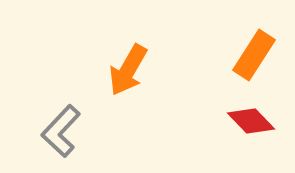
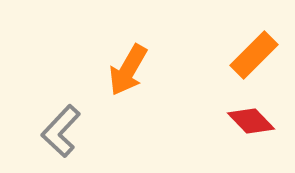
orange rectangle: rotated 12 degrees clockwise
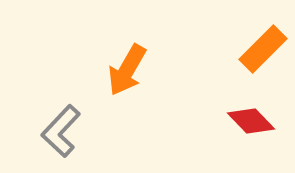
orange rectangle: moved 9 px right, 6 px up
orange arrow: moved 1 px left
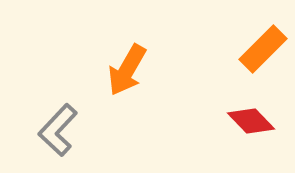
gray L-shape: moved 3 px left, 1 px up
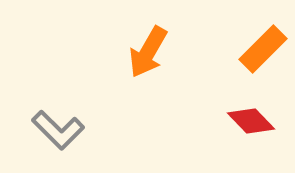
orange arrow: moved 21 px right, 18 px up
gray L-shape: rotated 88 degrees counterclockwise
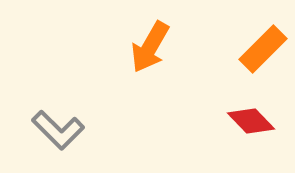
orange arrow: moved 2 px right, 5 px up
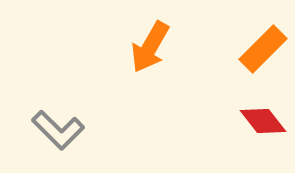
red diamond: moved 12 px right; rotated 6 degrees clockwise
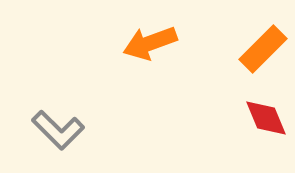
orange arrow: moved 4 px up; rotated 40 degrees clockwise
red diamond: moved 3 px right, 3 px up; rotated 15 degrees clockwise
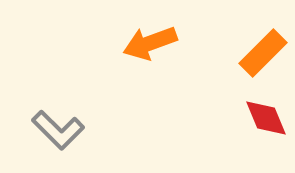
orange rectangle: moved 4 px down
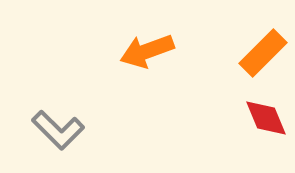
orange arrow: moved 3 px left, 8 px down
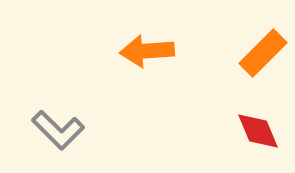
orange arrow: rotated 16 degrees clockwise
red diamond: moved 8 px left, 13 px down
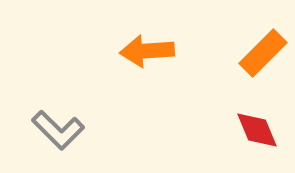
red diamond: moved 1 px left, 1 px up
